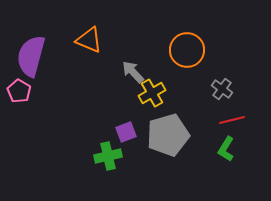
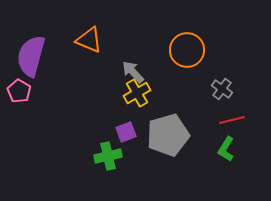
yellow cross: moved 15 px left
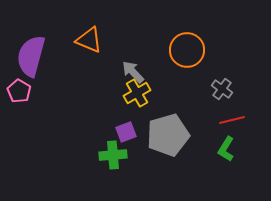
green cross: moved 5 px right, 1 px up; rotated 8 degrees clockwise
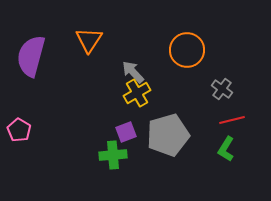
orange triangle: rotated 40 degrees clockwise
pink pentagon: moved 39 px down
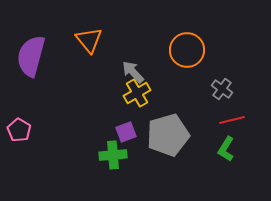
orange triangle: rotated 12 degrees counterclockwise
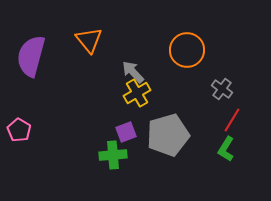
red line: rotated 45 degrees counterclockwise
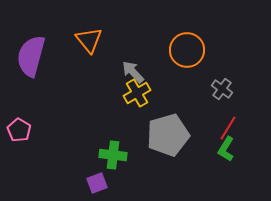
red line: moved 4 px left, 8 px down
purple square: moved 29 px left, 51 px down
green cross: rotated 12 degrees clockwise
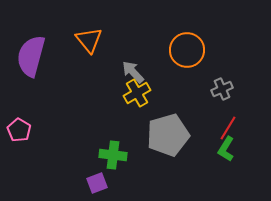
gray cross: rotated 30 degrees clockwise
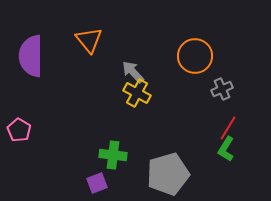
orange circle: moved 8 px right, 6 px down
purple semicircle: rotated 15 degrees counterclockwise
yellow cross: rotated 32 degrees counterclockwise
gray pentagon: moved 39 px down
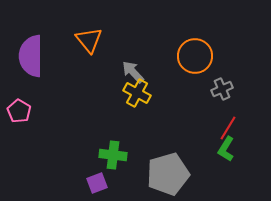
pink pentagon: moved 19 px up
